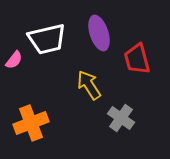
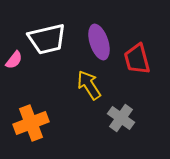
purple ellipse: moved 9 px down
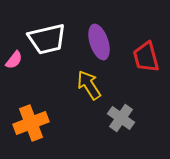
red trapezoid: moved 9 px right, 2 px up
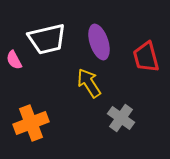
pink semicircle: rotated 114 degrees clockwise
yellow arrow: moved 2 px up
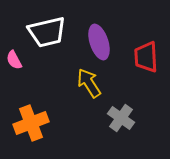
white trapezoid: moved 7 px up
red trapezoid: rotated 12 degrees clockwise
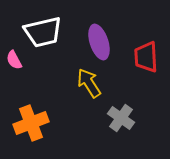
white trapezoid: moved 4 px left
